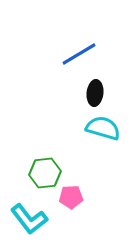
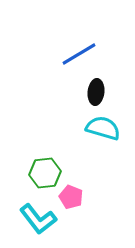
black ellipse: moved 1 px right, 1 px up
pink pentagon: rotated 25 degrees clockwise
cyan L-shape: moved 9 px right
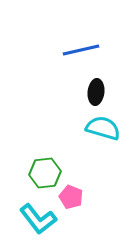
blue line: moved 2 px right, 4 px up; rotated 18 degrees clockwise
